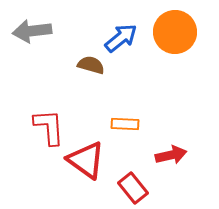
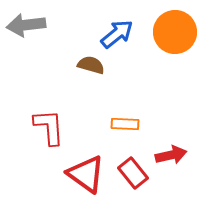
gray arrow: moved 6 px left, 6 px up
blue arrow: moved 4 px left, 4 px up
red triangle: moved 14 px down
red rectangle: moved 15 px up
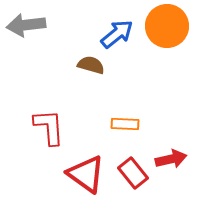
orange circle: moved 8 px left, 6 px up
red arrow: moved 4 px down
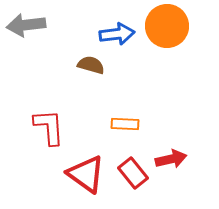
blue arrow: rotated 32 degrees clockwise
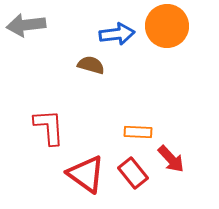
orange rectangle: moved 13 px right, 8 px down
red arrow: rotated 60 degrees clockwise
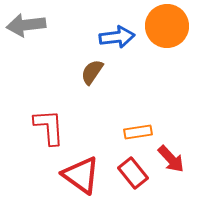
blue arrow: moved 3 px down
brown semicircle: moved 1 px right, 7 px down; rotated 72 degrees counterclockwise
orange rectangle: rotated 12 degrees counterclockwise
red triangle: moved 5 px left, 1 px down
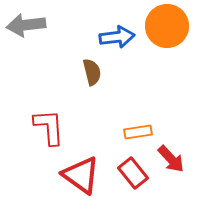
brown semicircle: rotated 132 degrees clockwise
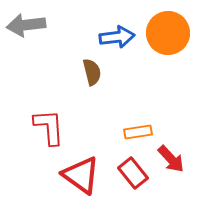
orange circle: moved 1 px right, 7 px down
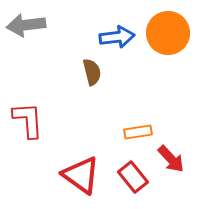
red L-shape: moved 21 px left, 7 px up
red rectangle: moved 4 px down
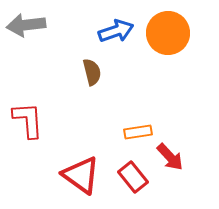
blue arrow: moved 1 px left, 6 px up; rotated 12 degrees counterclockwise
red arrow: moved 1 px left, 2 px up
